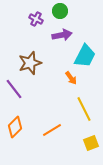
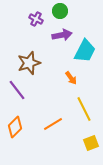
cyan trapezoid: moved 5 px up
brown star: moved 1 px left
purple line: moved 3 px right, 1 px down
orange line: moved 1 px right, 6 px up
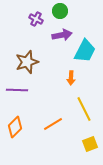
brown star: moved 2 px left, 1 px up
orange arrow: rotated 40 degrees clockwise
purple line: rotated 50 degrees counterclockwise
yellow square: moved 1 px left, 1 px down
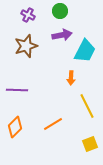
purple cross: moved 8 px left, 4 px up
brown star: moved 1 px left, 16 px up
yellow line: moved 3 px right, 3 px up
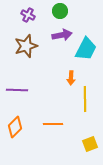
cyan trapezoid: moved 1 px right, 2 px up
yellow line: moved 2 px left, 7 px up; rotated 25 degrees clockwise
orange line: rotated 30 degrees clockwise
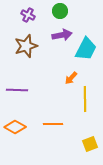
orange arrow: rotated 40 degrees clockwise
orange diamond: rotated 75 degrees clockwise
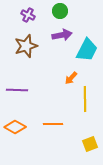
cyan trapezoid: moved 1 px right, 1 px down
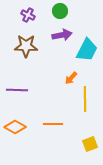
brown star: rotated 20 degrees clockwise
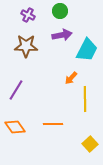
purple line: moved 1 px left; rotated 60 degrees counterclockwise
orange diamond: rotated 25 degrees clockwise
yellow square: rotated 21 degrees counterclockwise
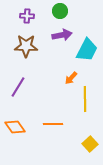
purple cross: moved 1 px left, 1 px down; rotated 24 degrees counterclockwise
purple line: moved 2 px right, 3 px up
